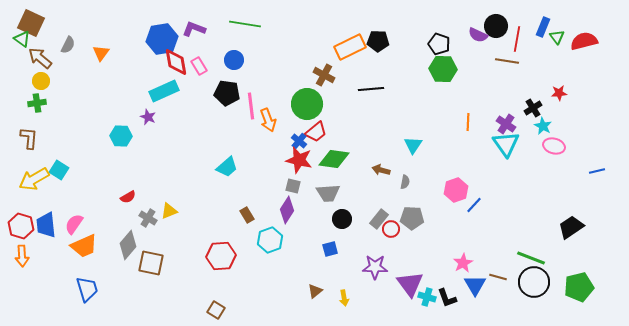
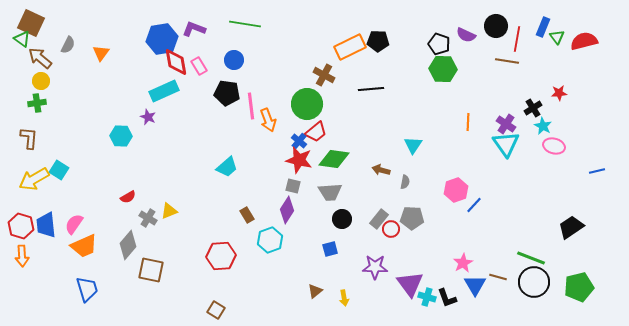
purple semicircle at (478, 35): moved 12 px left
gray trapezoid at (328, 193): moved 2 px right, 1 px up
brown square at (151, 263): moved 7 px down
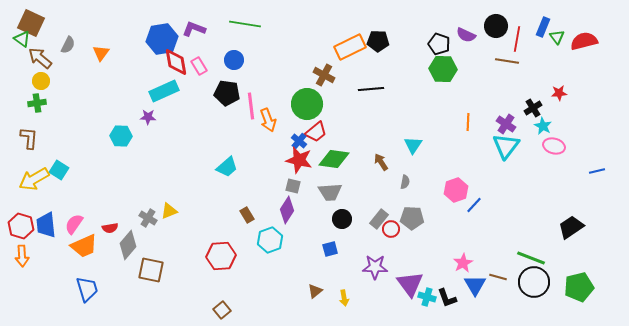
purple star at (148, 117): rotated 21 degrees counterclockwise
cyan triangle at (506, 144): moved 2 px down; rotated 12 degrees clockwise
brown arrow at (381, 170): moved 8 px up; rotated 42 degrees clockwise
red semicircle at (128, 197): moved 18 px left, 31 px down; rotated 21 degrees clockwise
brown square at (216, 310): moved 6 px right; rotated 18 degrees clockwise
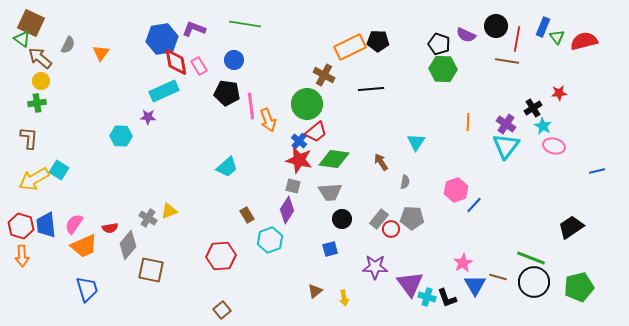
cyan triangle at (413, 145): moved 3 px right, 3 px up
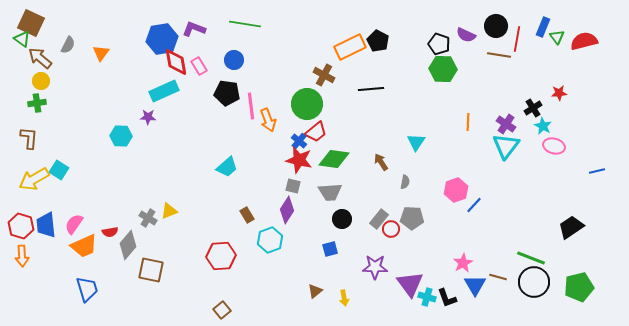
black pentagon at (378, 41): rotated 25 degrees clockwise
brown line at (507, 61): moved 8 px left, 6 px up
red semicircle at (110, 228): moved 4 px down
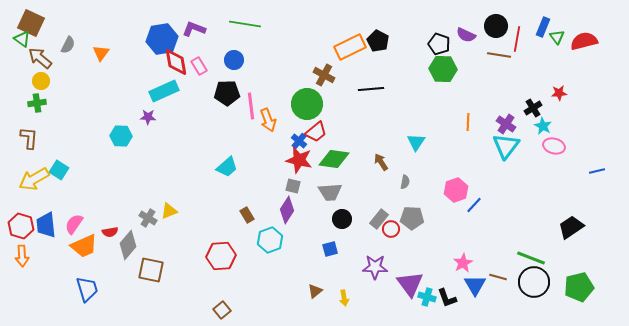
black pentagon at (227, 93): rotated 10 degrees counterclockwise
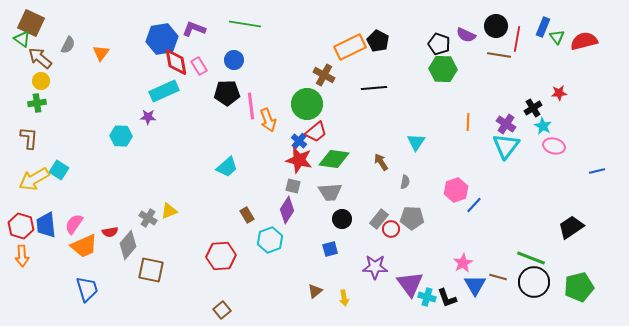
black line at (371, 89): moved 3 px right, 1 px up
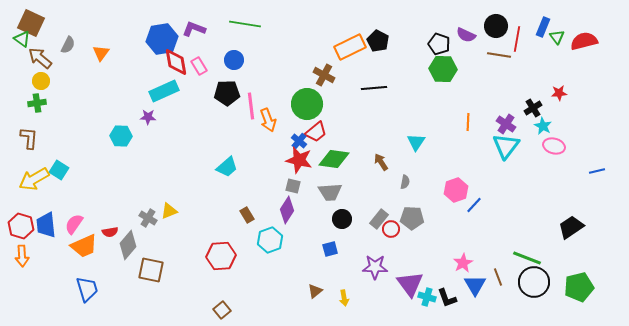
green line at (531, 258): moved 4 px left
brown line at (498, 277): rotated 54 degrees clockwise
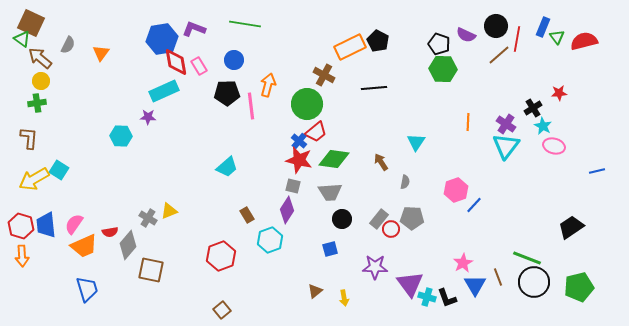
brown line at (499, 55): rotated 50 degrees counterclockwise
orange arrow at (268, 120): moved 35 px up; rotated 145 degrees counterclockwise
red hexagon at (221, 256): rotated 16 degrees counterclockwise
